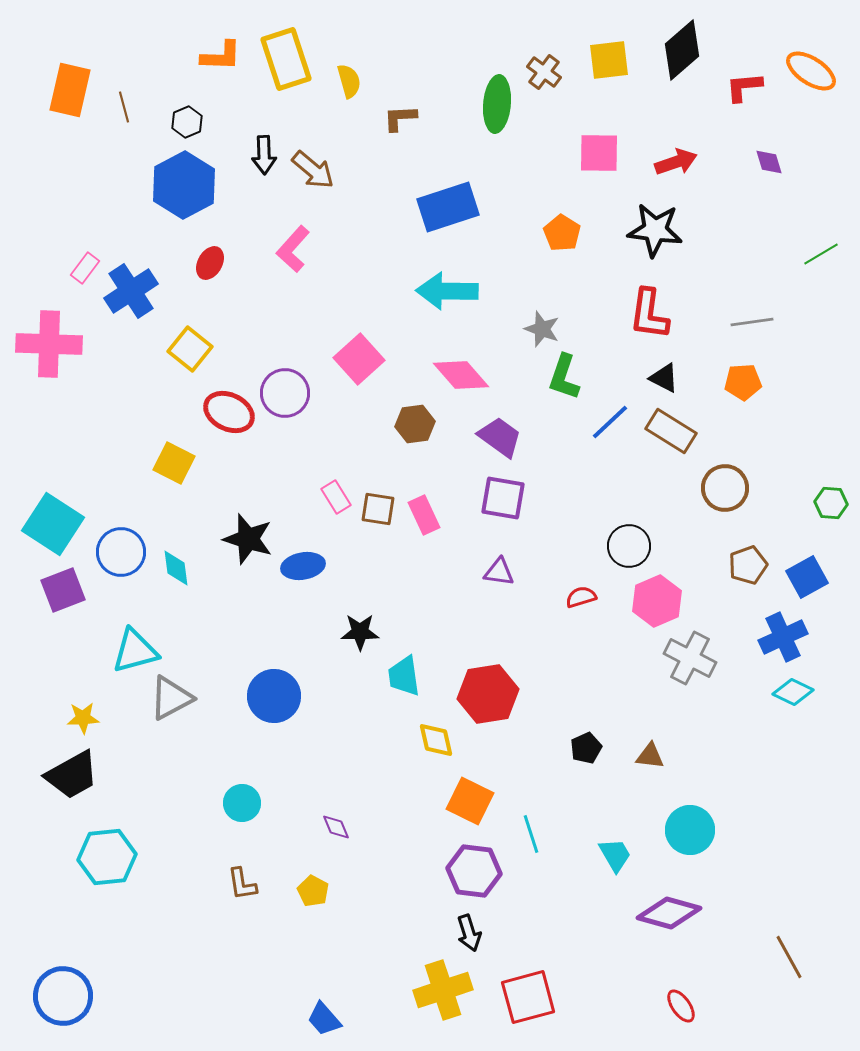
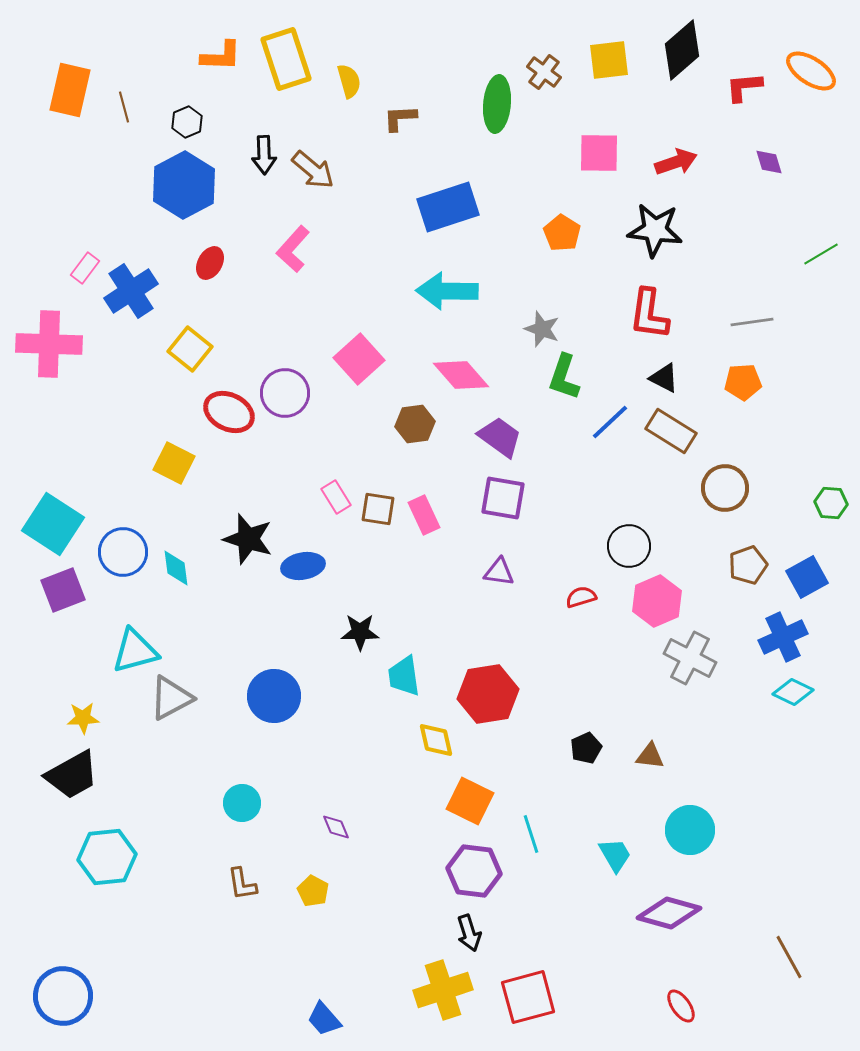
blue circle at (121, 552): moved 2 px right
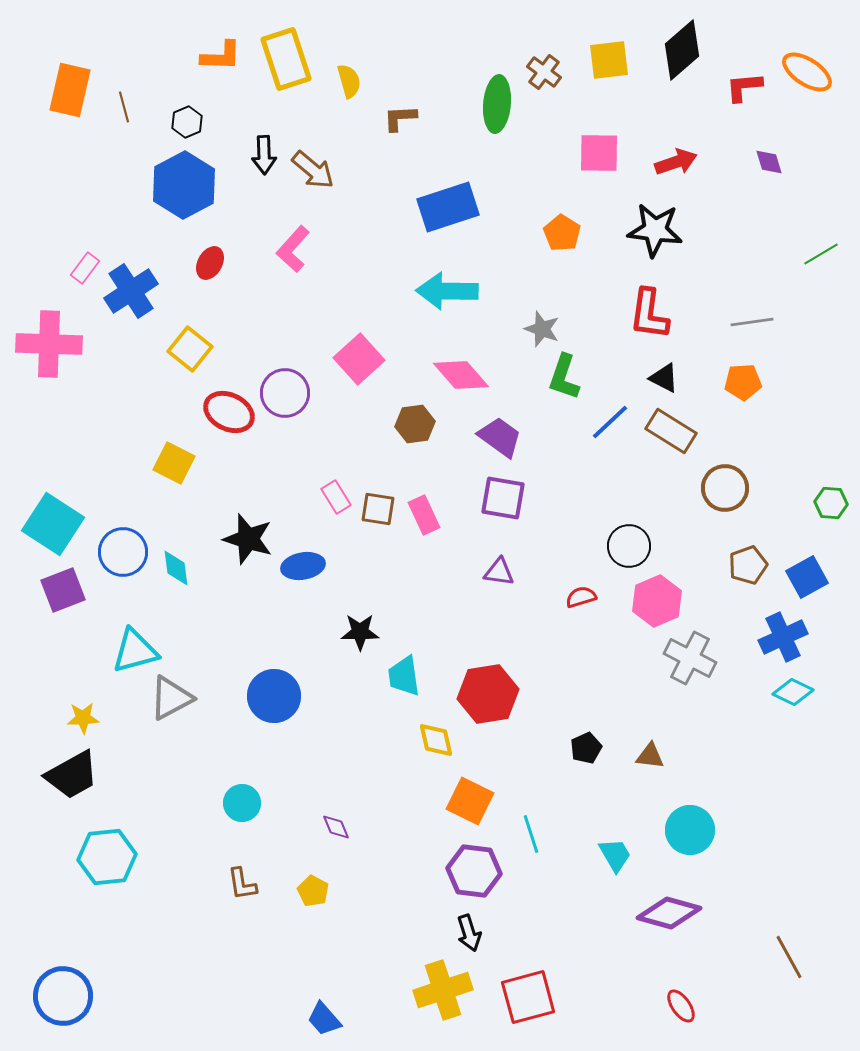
orange ellipse at (811, 71): moved 4 px left, 1 px down
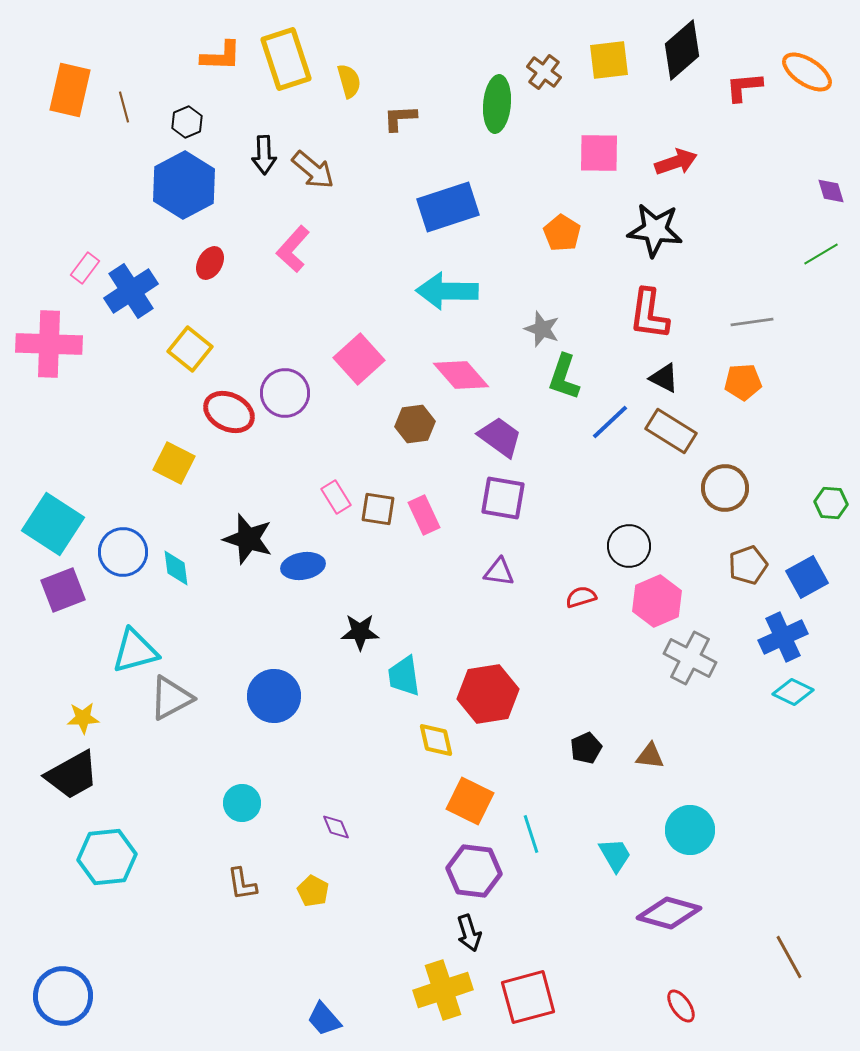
purple diamond at (769, 162): moved 62 px right, 29 px down
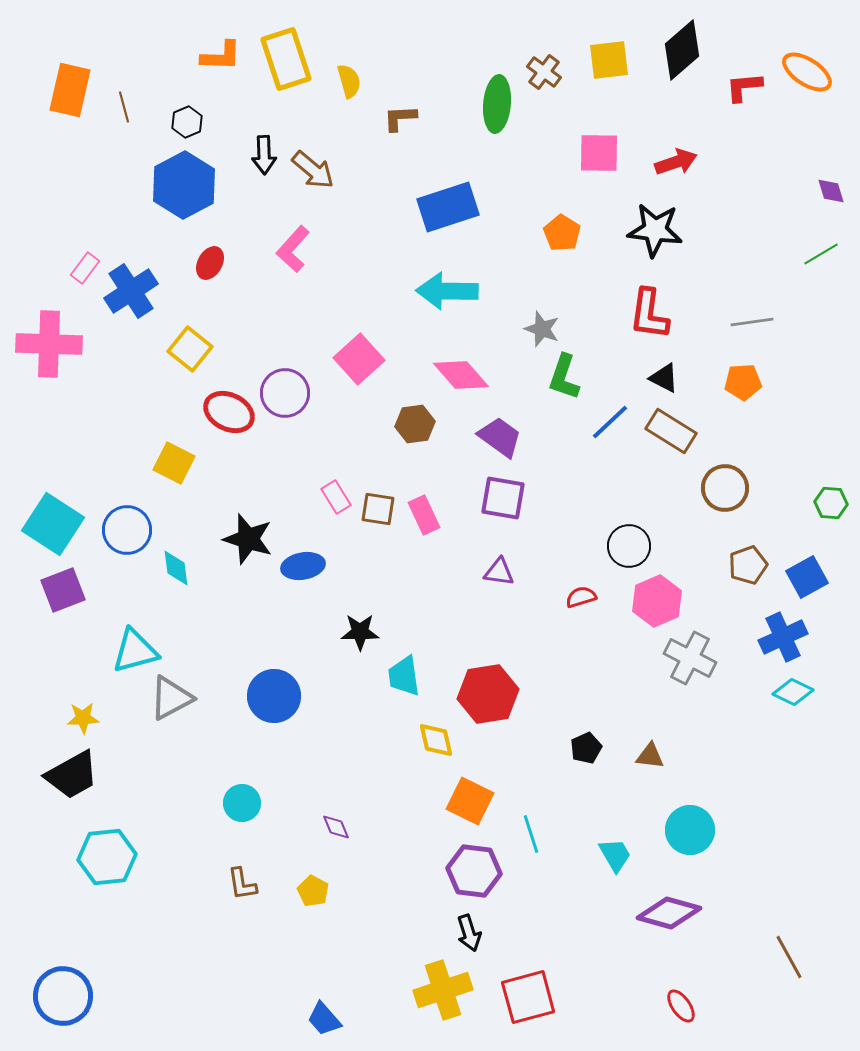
blue circle at (123, 552): moved 4 px right, 22 px up
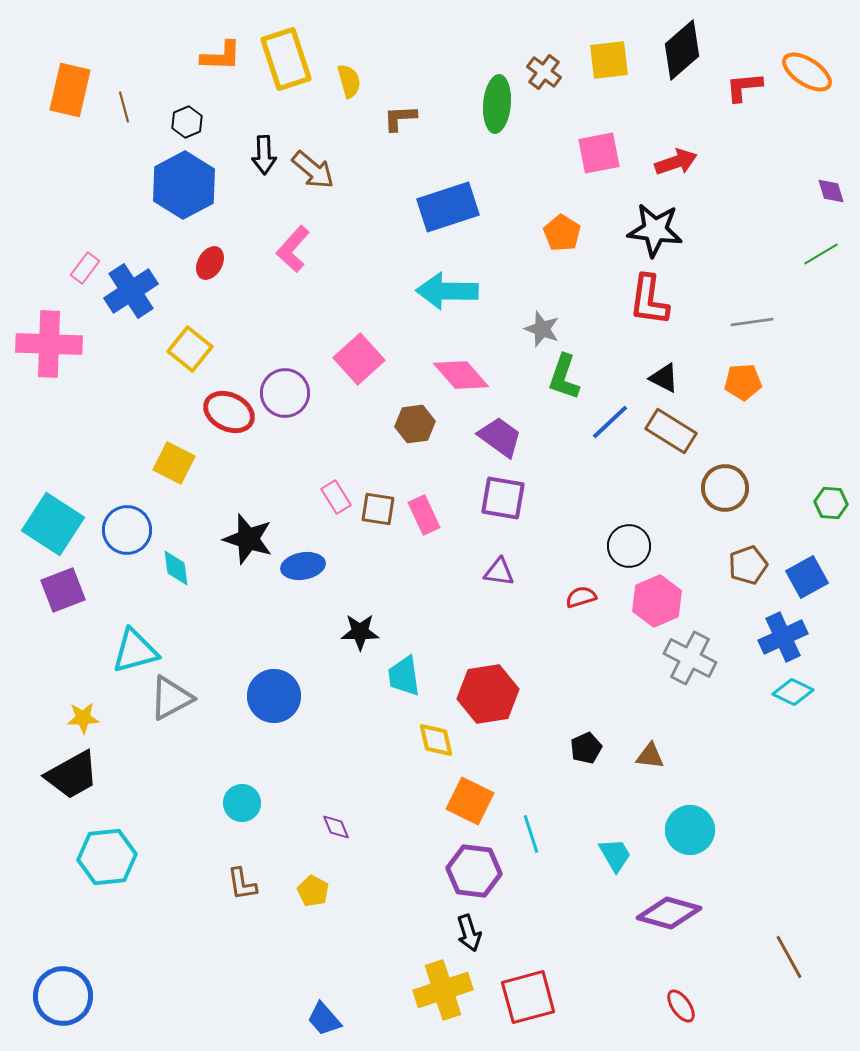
pink square at (599, 153): rotated 12 degrees counterclockwise
red L-shape at (649, 314): moved 14 px up
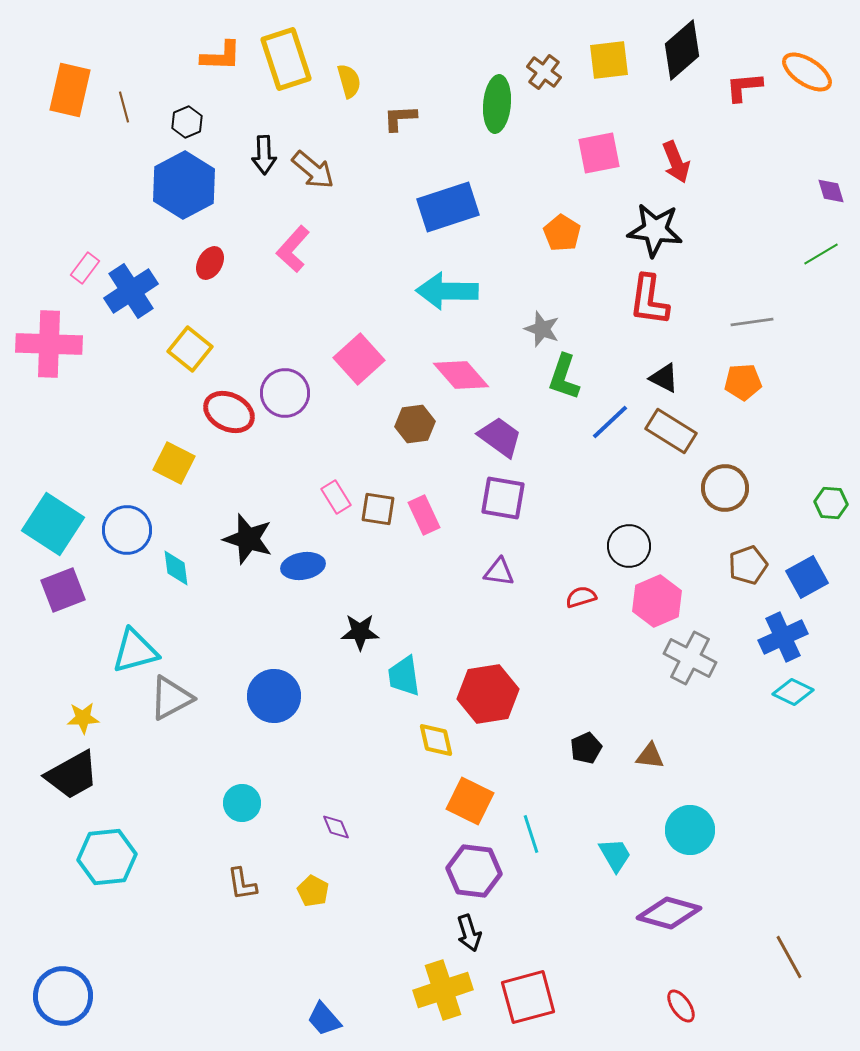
red arrow at (676, 162): rotated 87 degrees clockwise
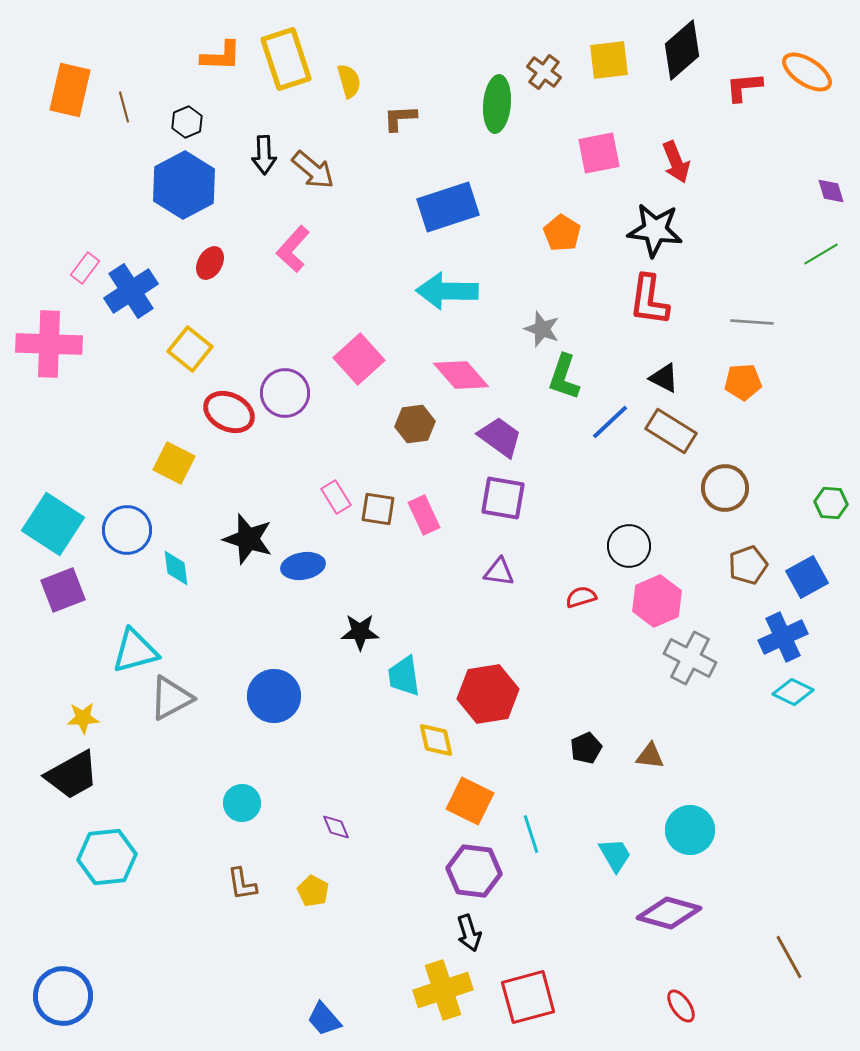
gray line at (752, 322): rotated 12 degrees clockwise
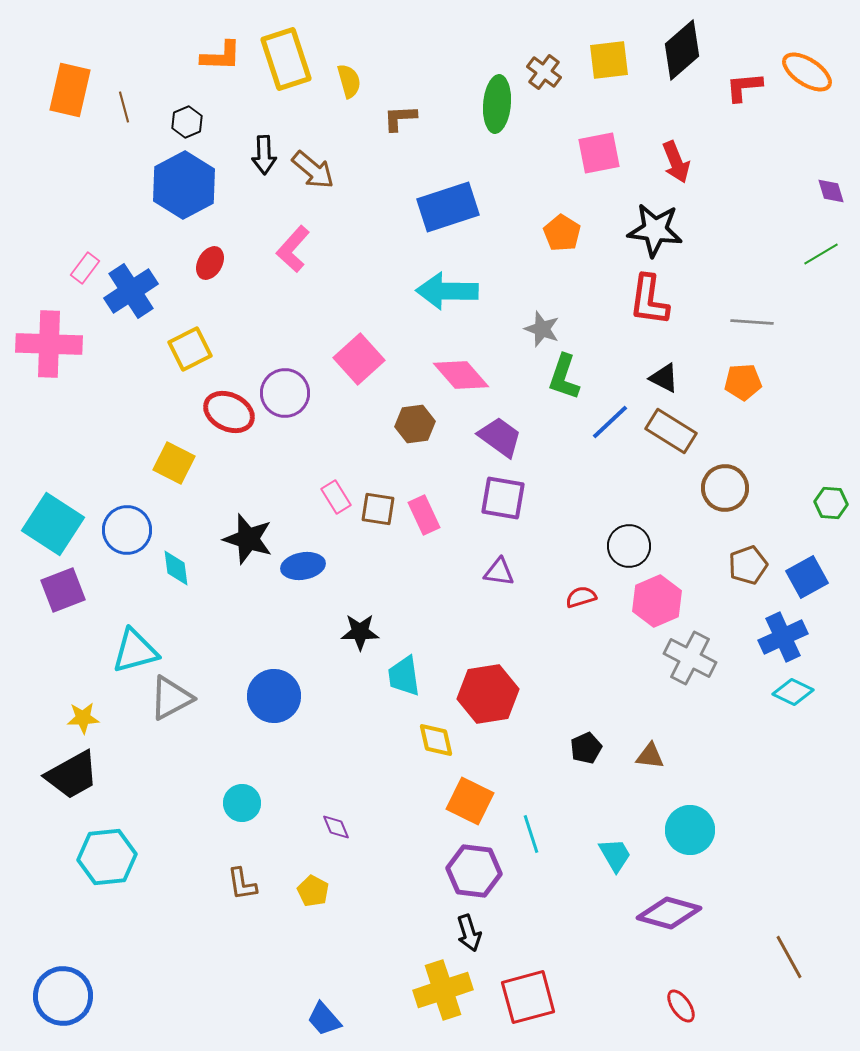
yellow square at (190, 349): rotated 24 degrees clockwise
